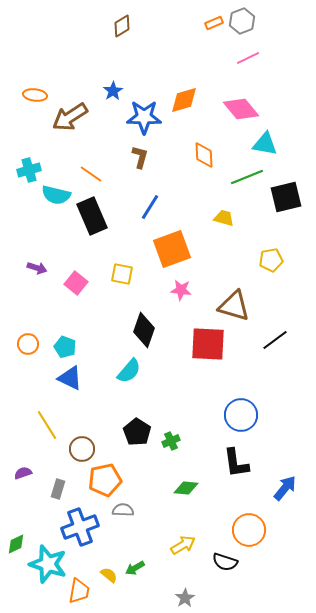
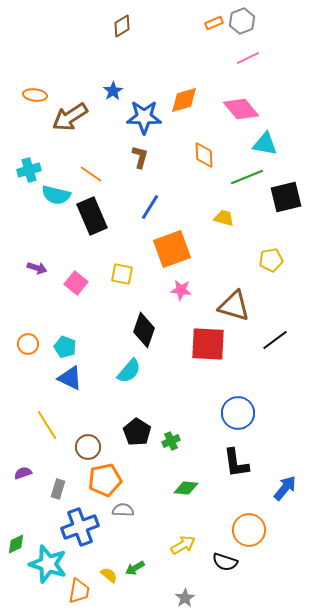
blue circle at (241, 415): moved 3 px left, 2 px up
brown circle at (82, 449): moved 6 px right, 2 px up
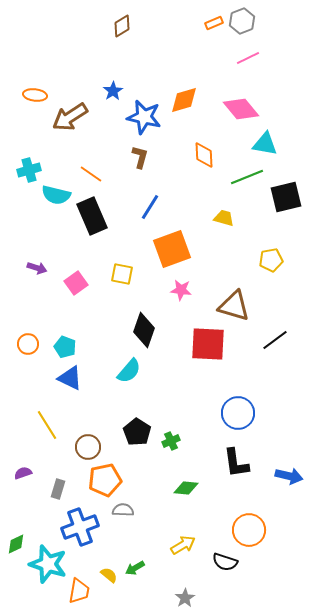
blue star at (144, 117): rotated 12 degrees clockwise
pink square at (76, 283): rotated 15 degrees clockwise
blue arrow at (285, 488): moved 4 px right, 12 px up; rotated 64 degrees clockwise
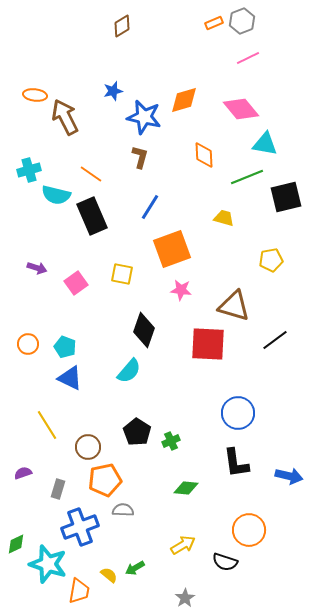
blue star at (113, 91): rotated 18 degrees clockwise
brown arrow at (70, 117): moved 5 px left; rotated 96 degrees clockwise
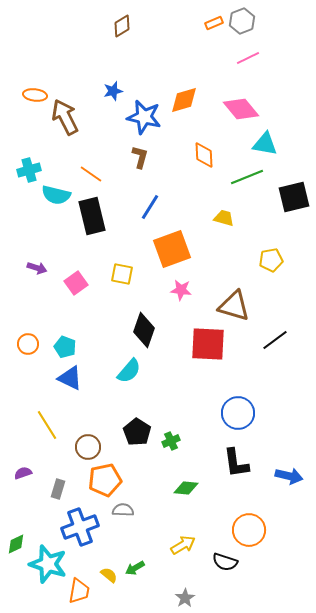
black square at (286, 197): moved 8 px right
black rectangle at (92, 216): rotated 9 degrees clockwise
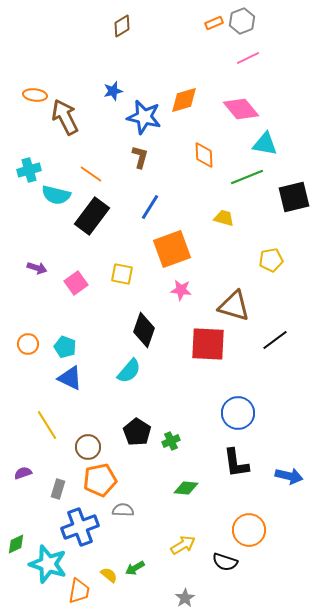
black rectangle at (92, 216): rotated 51 degrees clockwise
orange pentagon at (105, 480): moved 5 px left
